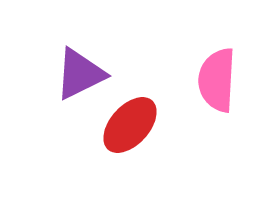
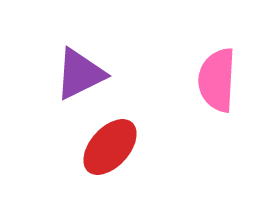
red ellipse: moved 20 px left, 22 px down
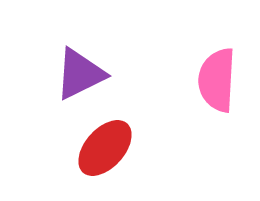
red ellipse: moved 5 px left, 1 px down
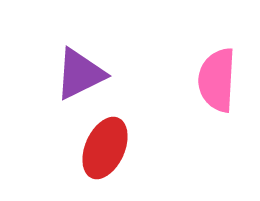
red ellipse: rotated 18 degrees counterclockwise
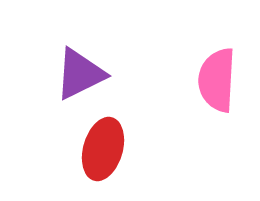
red ellipse: moved 2 px left, 1 px down; rotated 8 degrees counterclockwise
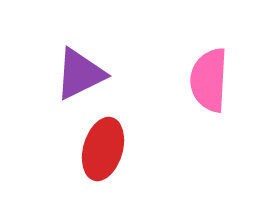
pink semicircle: moved 8 px left
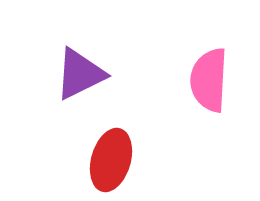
red ellipse: moved 8 px right, 11 px down
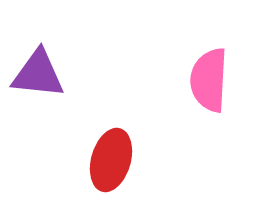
purple triangle: moved 42 px left; rotated 32 degrees clockwise
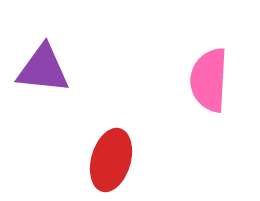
purple triangle: moved 5 px right, 5 px up
